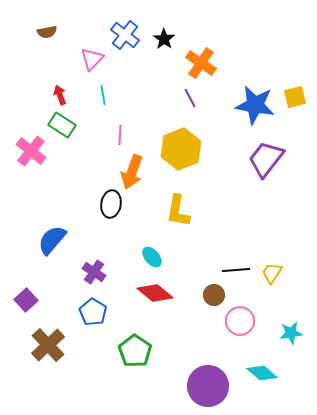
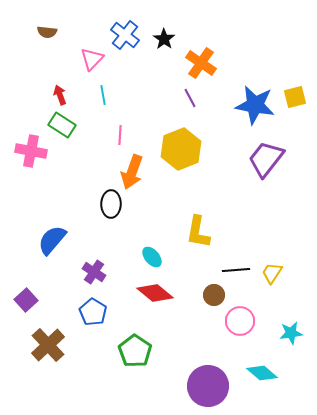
brown semicircle: rotated 18 degrees clockwise
pink cross: rotated 28 degrees counterclockwise
black ellipse: rotated 8 degrees counterclockwise
yellow L-shape: moved 20 px right, 21 px down
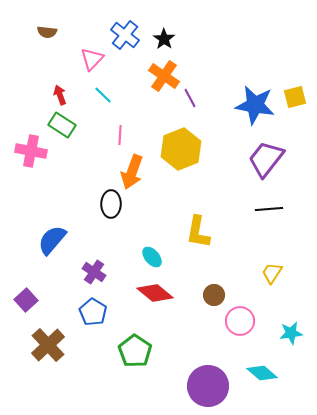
orange cross: moved 37 px left, 13 px down
cyan line: rotated 36 degrees counterclockwise
black line: moved 33 px right, 61 px up
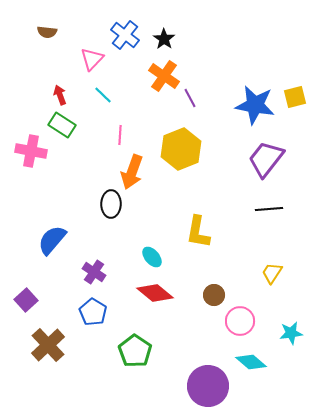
cyan diamond: moved 11 px left, 11 px up
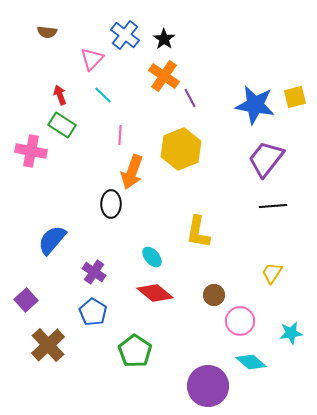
black line: moved 4 px right, 3 px up
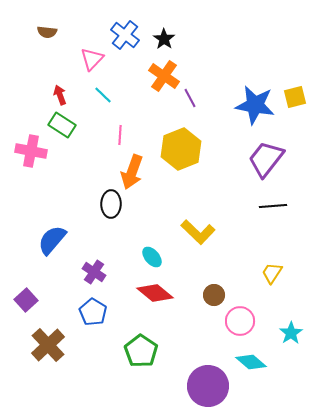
yellow L-shape: rotated 56 degrees counterclockwise
cyan star: rotated 25 degrees counterclockwise
green pentagon: moved 6 px right
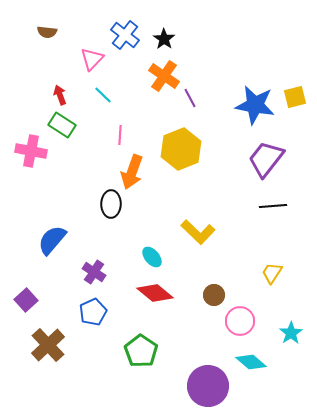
blue pentagon: rotated 16 degrees clockwise
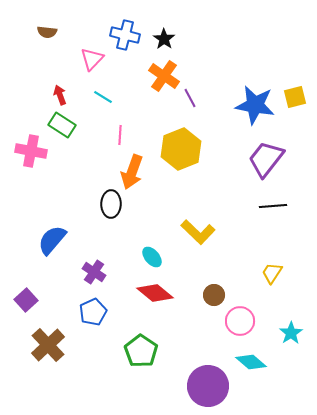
blue cross: rotated 24 degrees counterclockwise
cyan line: moved 2 px down; rotated 12 degrees counterclockwise
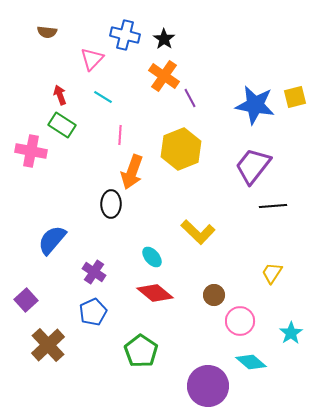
purple trapezoid: moved 13 px left, 7 px down
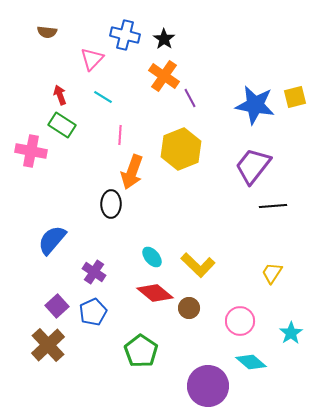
yellow L-shape: moved 33 px down
brown circle: moved 25 px left, 13 px down
purple square: moved 31 px right, 6 px down
